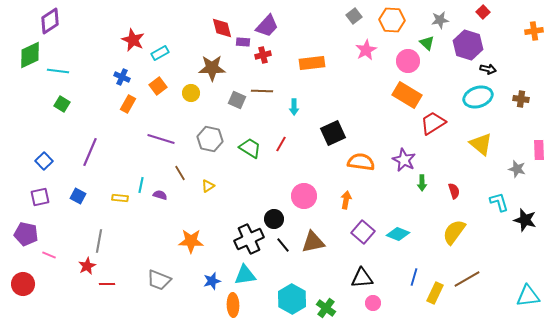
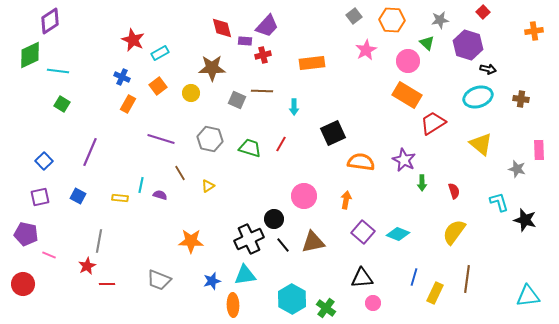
purple rectangle at (243, 42): moved 2 px right, 1 px up
green trapezoid at (250, 148): rotated 15 degrees counterclockwise
brown line at (467, 279): rotated 52 degrees counterclockwise
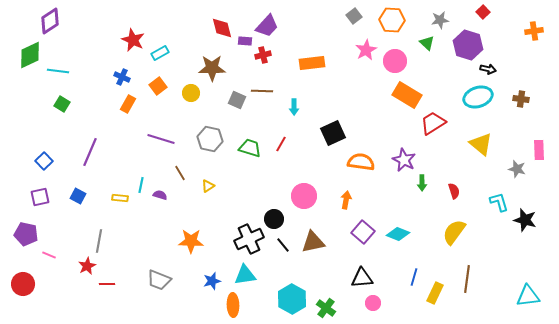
pink circle at (408, 61): moved 13 px left
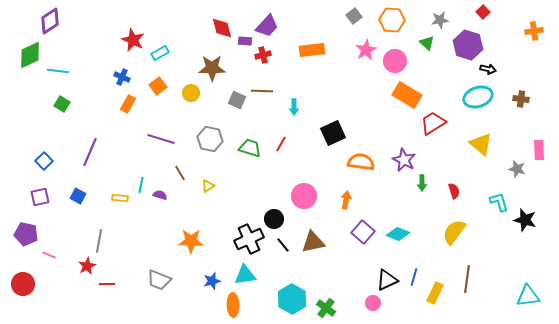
orange rectangle at (312, 63): moved 13 px up
black triangle at (362, 278): moved 25 px right, 2 px down; rotated 20 degrees counterclockwise
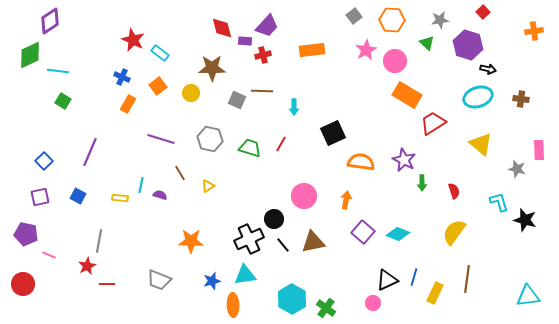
cyan rectangle at (160, 53): rotated 66 degrees clockwise
green square at (62, 104): moved 1 px right, 3 px up
